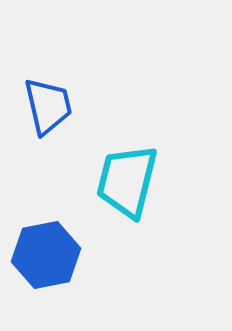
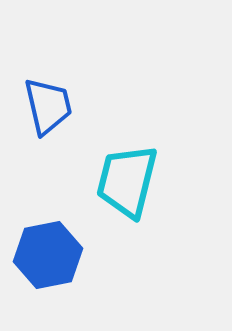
blue hexagon: moved 2 px right
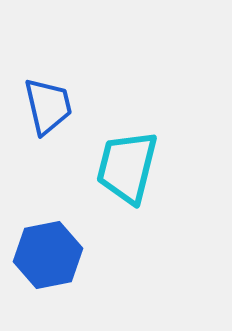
cyan trapezoid: moved 14 px up
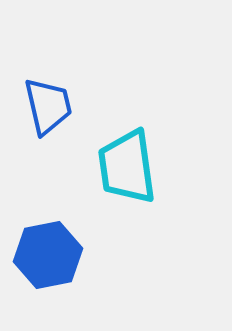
cyan trapezoid: rotated 22 degrees counterclockwise
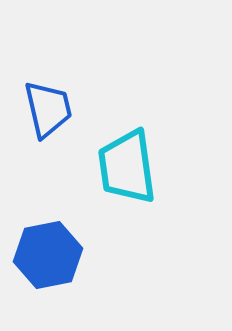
blue trapezoid: moved 3 px down
